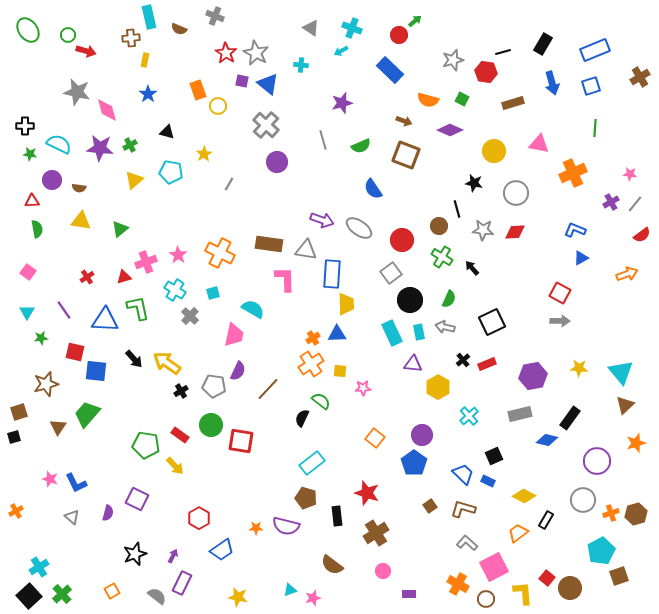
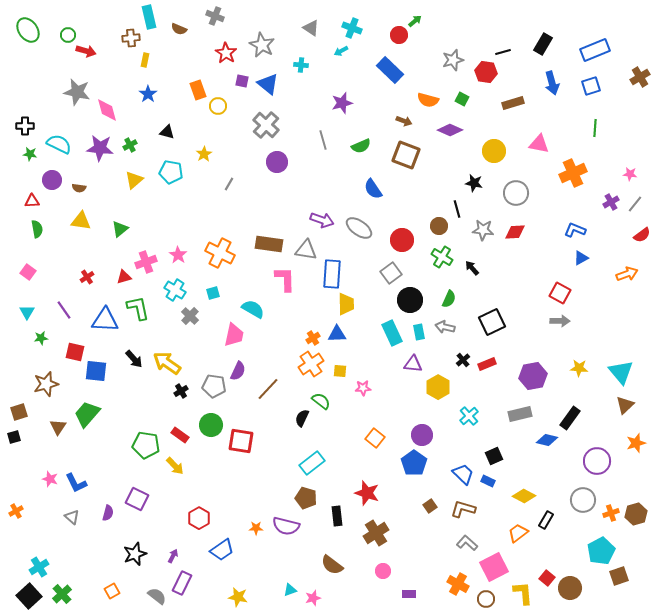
gray star at (256, 53): moved 6 px right, 8 px up
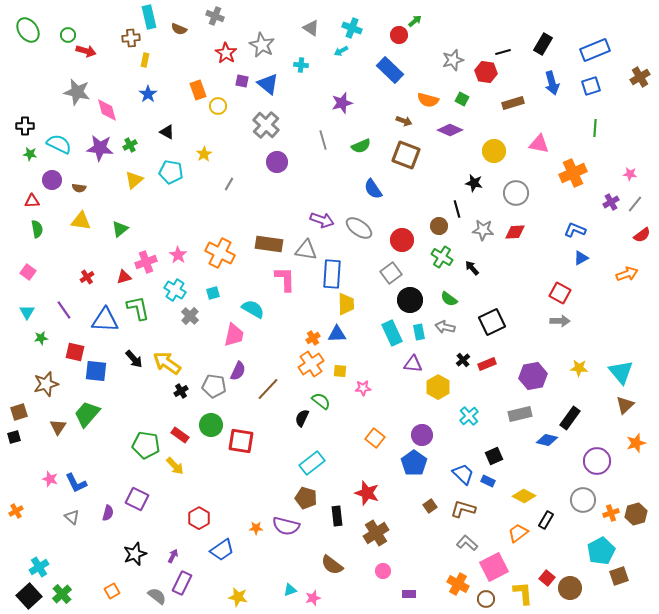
black triangle at (167, 132): rotated 14 degrees clockwise
green semicircle at (449, 299): rotated 102 degrees clockwise
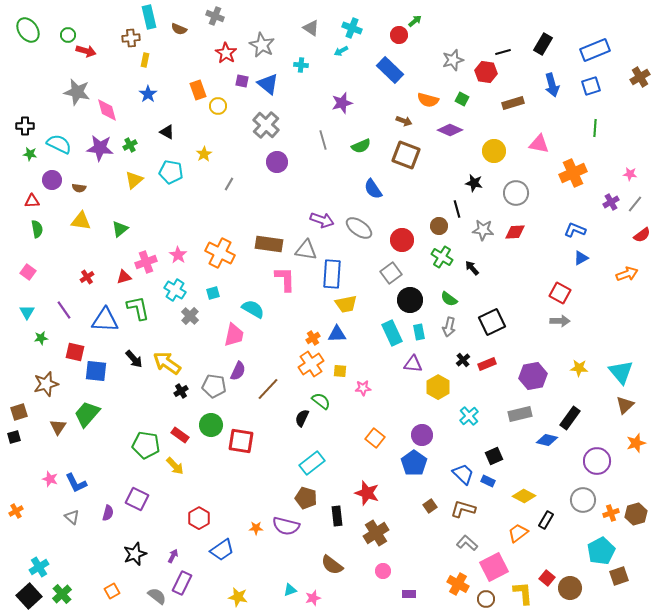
blue arrow at (552, 83): moved 2 px down
yellow trapezoid at (346, 304): rotated 80 degrees clockwise
gray arrow at (445, 327): moved 4 px right; rotated 90 degrees counterclockwise
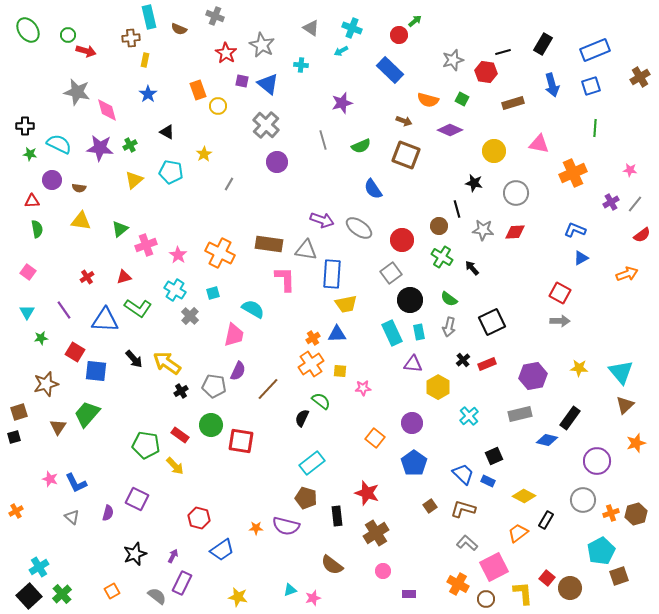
pink star at (630, 174): moved 4 px up
pink cross at (146, 262): moved 17 px up
green L-shape at (138, 308): rotated 136 degrees clockwise
red square at (75, 352): rotated 18 degrees clockwise
purple circle at (422, 435): moved 10 px left, 12 px up
red hexagon at (199, 518): rotated 15 degrees counterclockwise
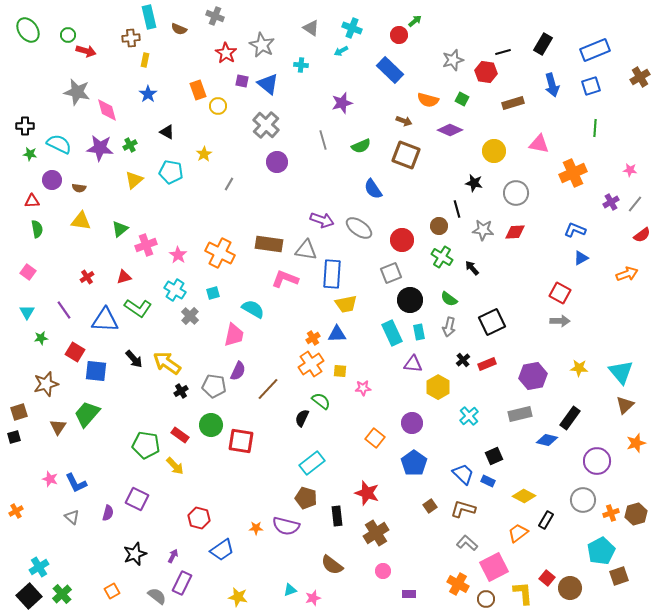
gray square at (391, 273): rotated 15 degrees clockwise
pink L-shape at (285, 279): rotated 68 degrees counterclockwise
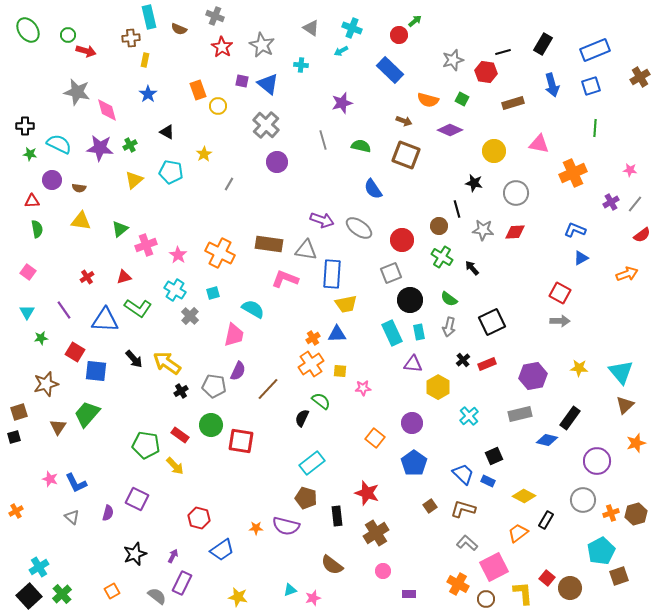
red star at (226, 53): moved 4 px left, 6 px up
green semicircle at (361, 146): rotated 144 degrees counterclockwise
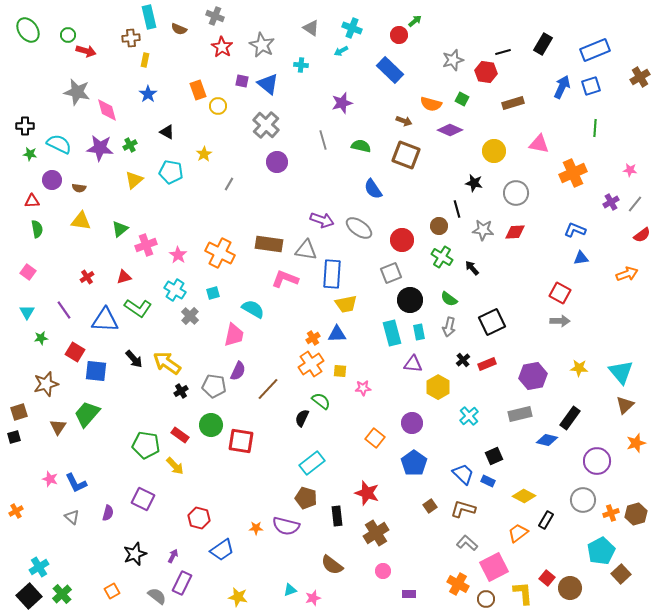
blue arrow at (552, 85): moved 10 px right, 2 px down; rotated 140 degrees counterclockwise
orange semicircle at (428, 100): moved 3 px right, 4 px down
blue triangle at (581, 258): rotated 21 degrees clockwise
cyan rectangle at (392, 333): rotated 10 degrees clockwise
purple square at (137, 499): moved 6 px right
brown square at (619, 576): moved 2 px right, 2 px up; rotated 24 degrees counterclockwise
